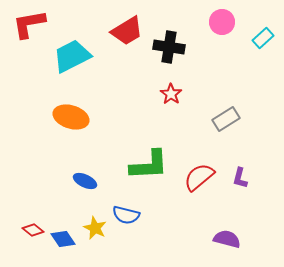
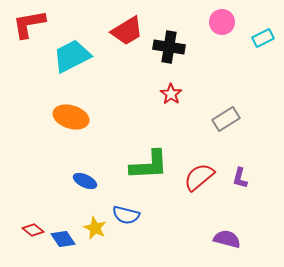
cyan rectangle: rotated 15 degrees clockwise
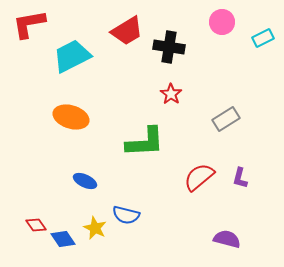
green L-shape: moved 4 px left, 23 px up
red diamond: moved 3 px right, 5 px up; rotated 15 degrees clockwise
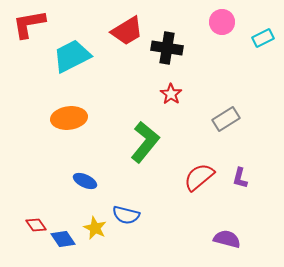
black cross: moved 2 px left, 1 px down
orange ellipse: moved 2 px left, 1 px down; rotated 24 degrees counterclockwise
green L-shape: rotated 48 degrees counterclockwise
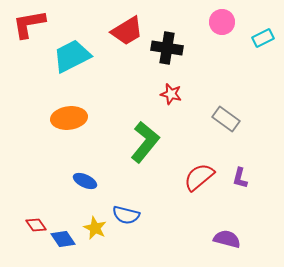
red star: rotated 20 degrees counterclockwise
gray rectangle: rotated 68 degrees clockwise
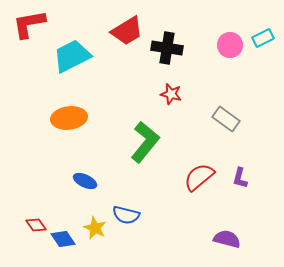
pink circle: moved 8 px right, 23 px down
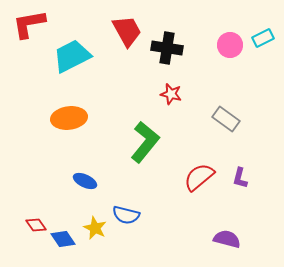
red trapezoid: rotated 88 degrees counterclockwise
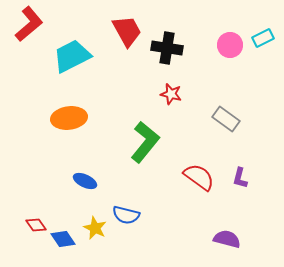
red L-shape: rotated 150 degrees clockwise
red semicircle: rotated 76 degrees clockwise
